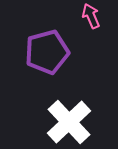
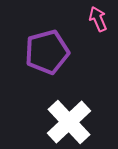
pink arrow: moved 7 px right, 3 px down
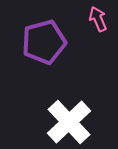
purple pentagon: moved 3 px left, 10 px up
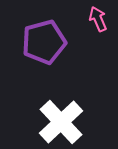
white cross: moved 8 px left
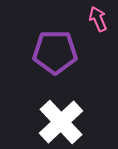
purple pentagon: moved 11 px right, 10 px down; rotated 15 degrees clockwise
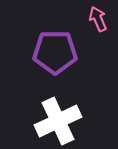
white cross: moved 3 px left, 1 px up; rotated 18 degrees clockwise
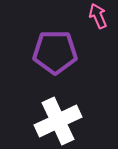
pink arrow: moved 3 px up
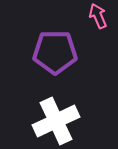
white cross: moved 2 px left
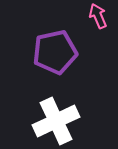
purple pentagon: rotated 12 degrees counterclockwise
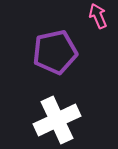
white cross: moved 1 px right, 1 px up
